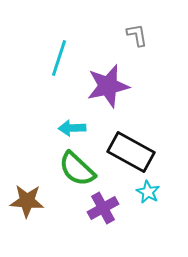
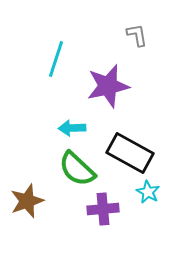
cyan line: moved 3 px left, 1 px down
black rectangle: moved 1 px left, 1 px down
brown star: rotated 24 degrees counterclockwise
purple cross: moved 1 px down; rotated 24 degrees clockwise
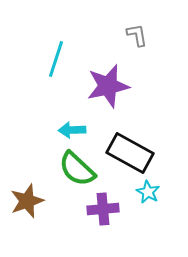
cyan arrow: moved 2 px down
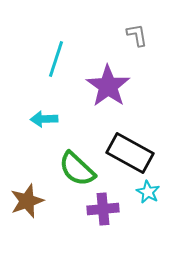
purple star: rotated 24 degrees counterclockwise
cyan arrow: moved 28 px left, 11 px up
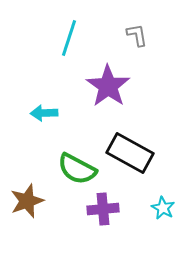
cyan line: moved 13 px right, 21 px up
cyan arrow: moved 6 px up
green semicircle: rotated 15 degrees counterclockwise
cyan star: moved 15 px right, 16 px down
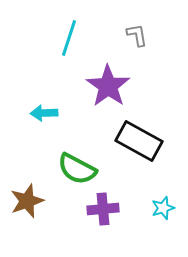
black rectangle: moved 9 px right, 12 px up
cyan star: rotated 25 degrees clockwise
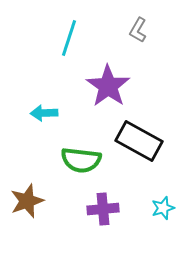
gray L-shape: moved 1 px right, 5 px up; rotated 140 degrees counterclockwise
green semicircle: moved 4 px right, 9 px up; rotated 21 degrees counterclockwise
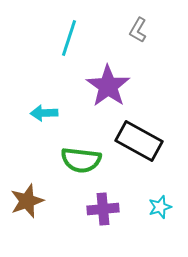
cyan star: moved 3 px left, 1 px up
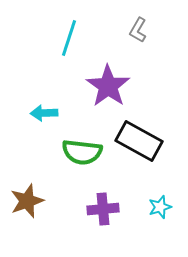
green semicircle: moved 1 px right, 8 px up
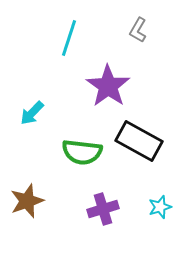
cyan arrow: moved 12 px left; rotated 44 degrees counterclockwise
purple cross: rotated 12 degrees counterclockwise
